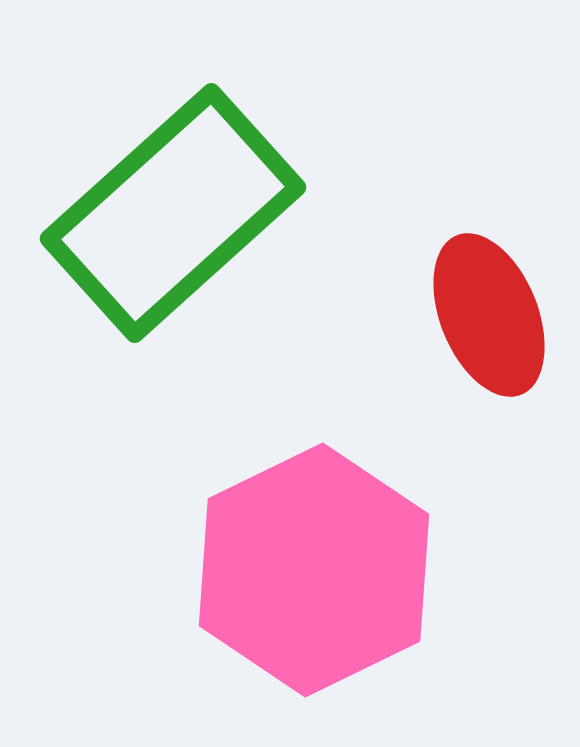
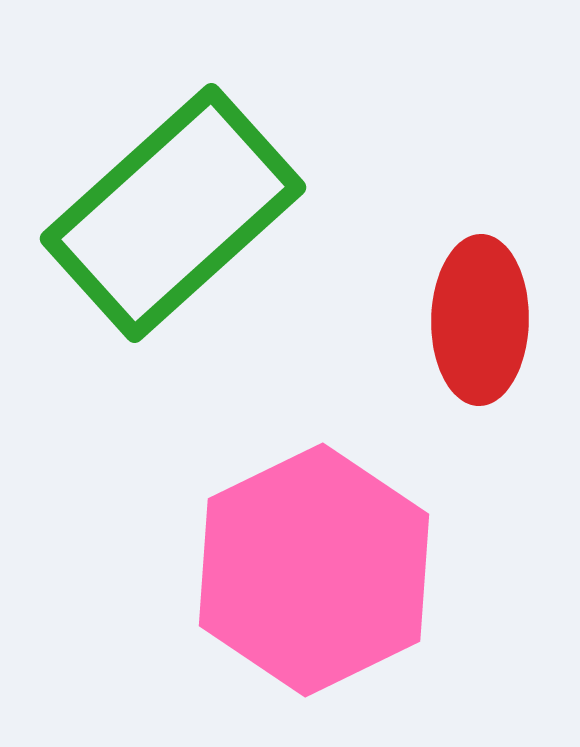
red ellipse: moved 9 px left, 5 px down; rotated 23 degrees clockwise
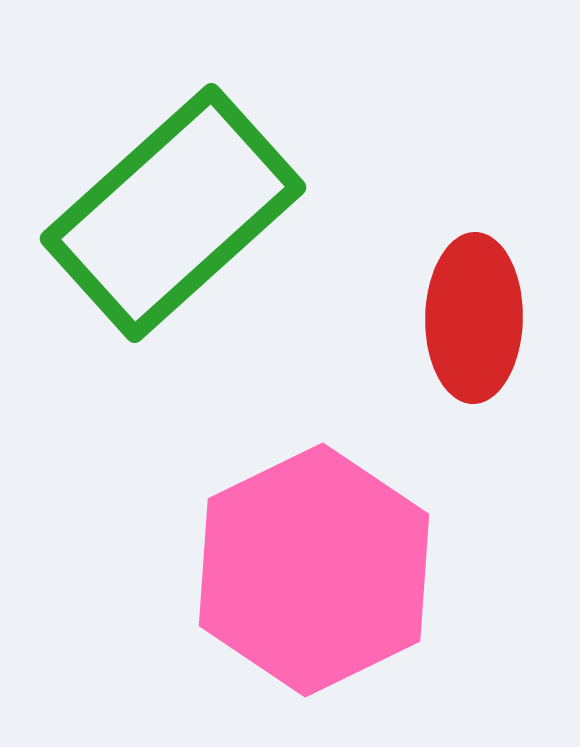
red ellipse: moved 6 px left, 2 px up
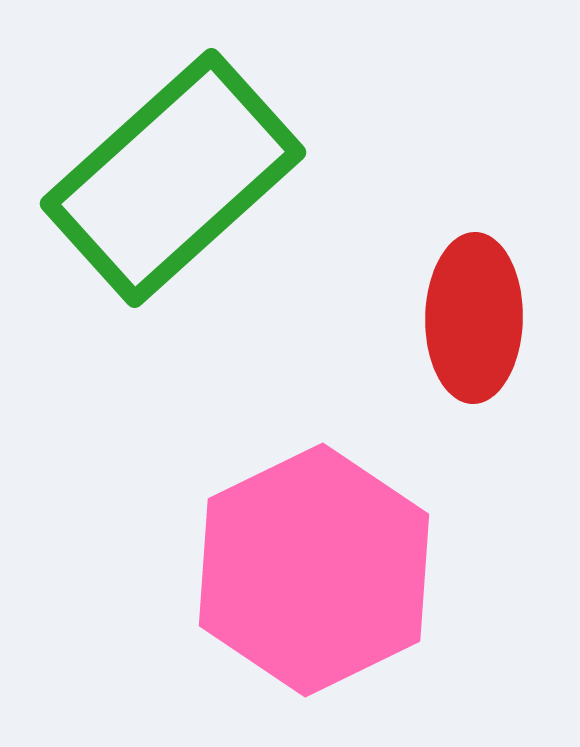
green rectangle: moved 35 px up
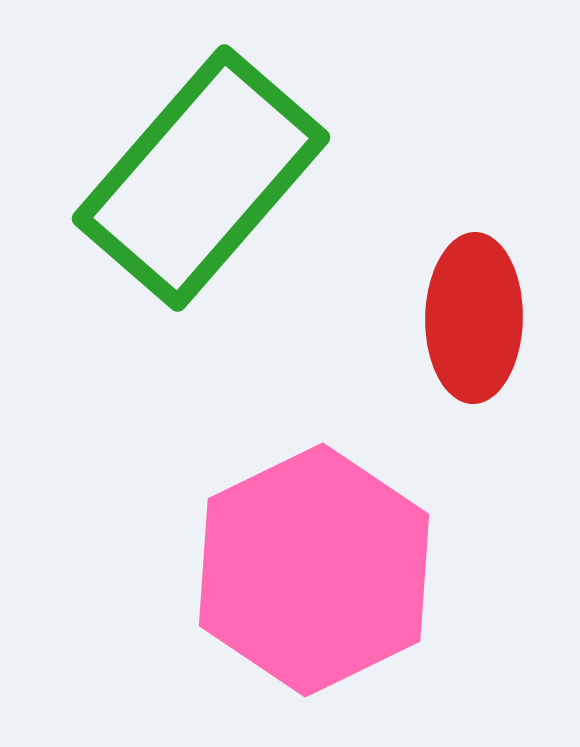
green rectangle: moved 28 px right; rotated 7 degrees counterclockwise
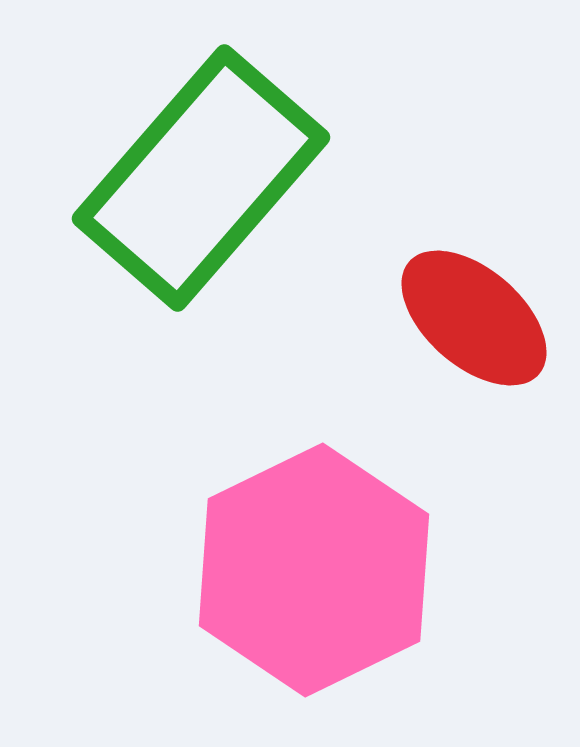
red ellipse: rotated 50 degrees counterclockwise
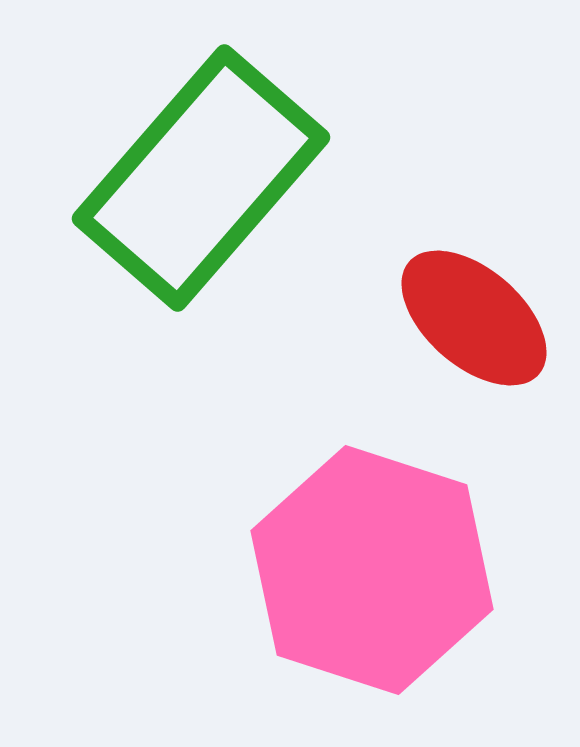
pink hexagon: moved 58 px right; rotated 16 degrees counterclockwise
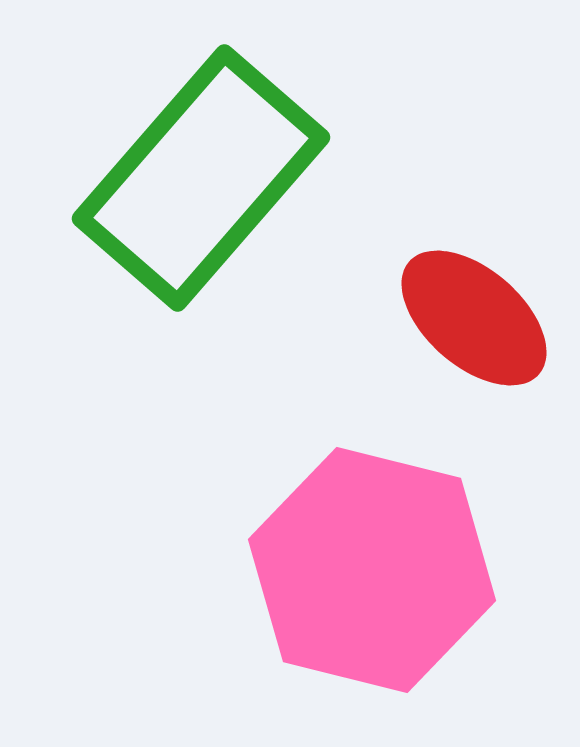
pink hexagon: rotated 4 degrees counterclockwise
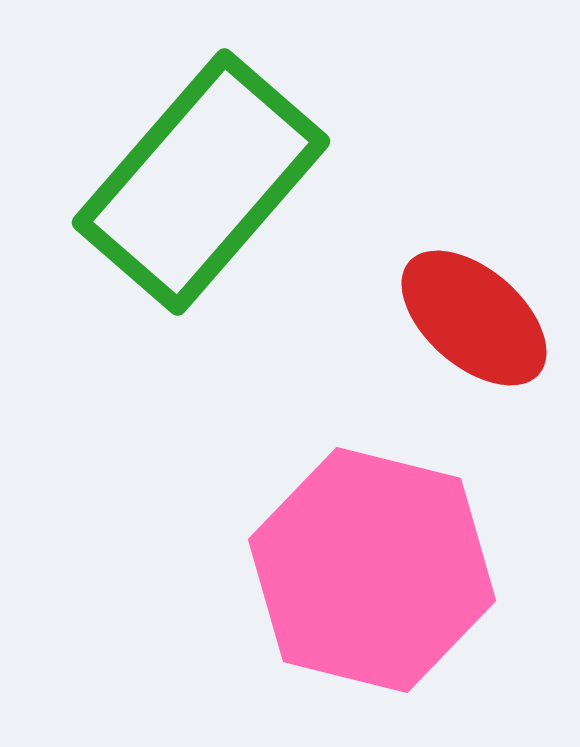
green rectangle: moved 4 px down
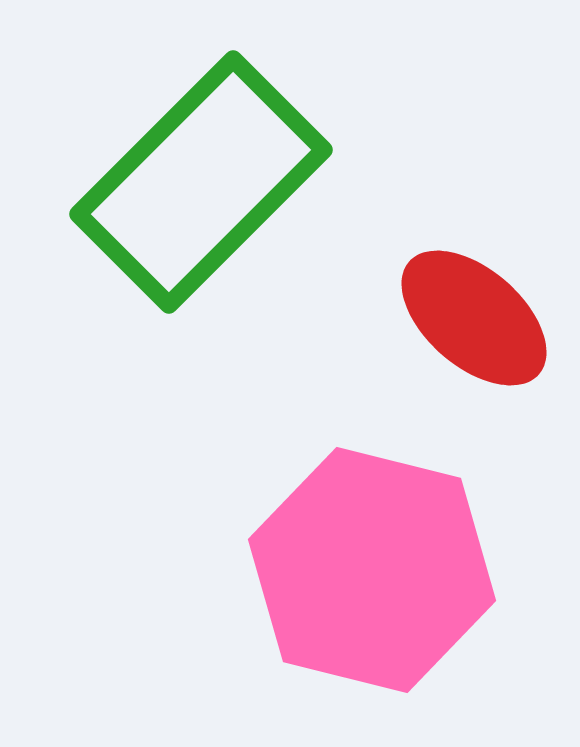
green rectangle: rotated 4 degrees clockwise
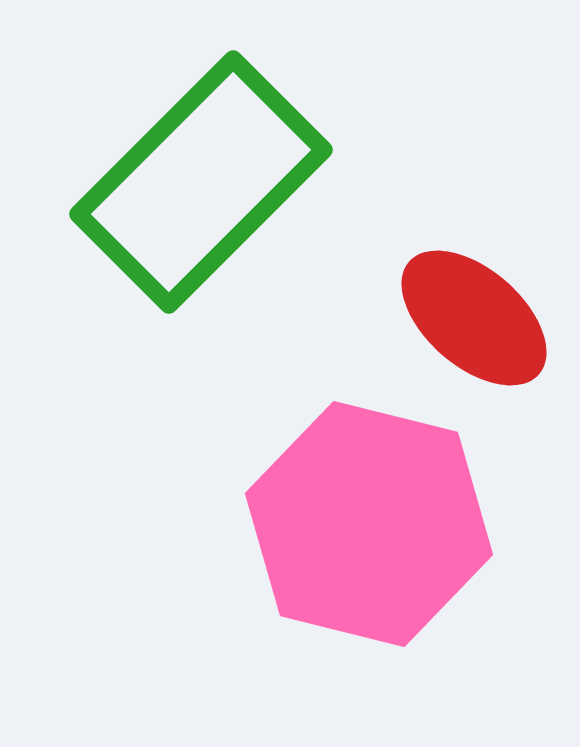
pink hexagon: moved 3 px left, 46 px up
